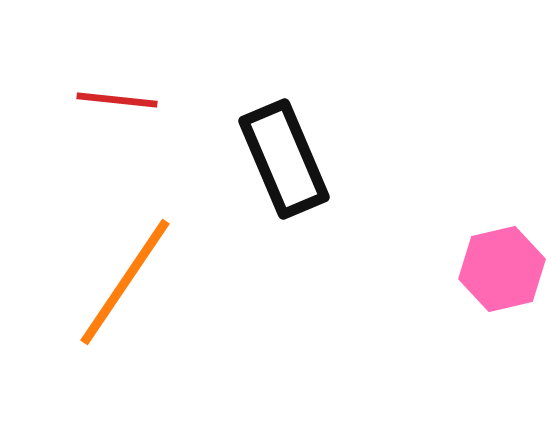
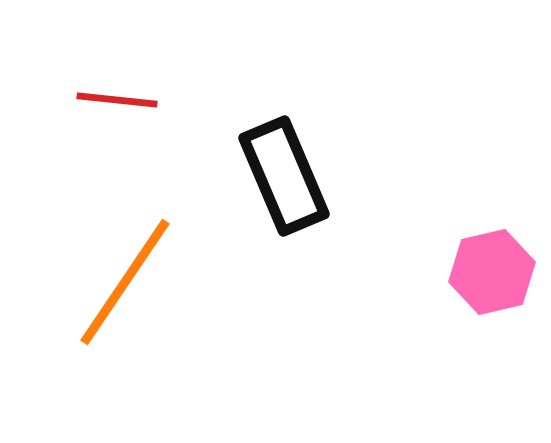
black rectangle: moved 17 px down
pink hexagon: moved 10 px left, 3 px down
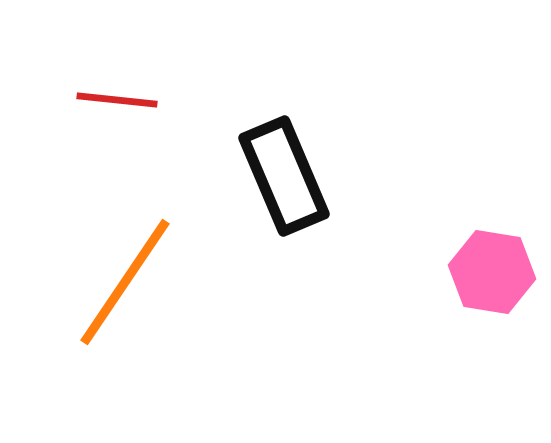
pink hexagon: rotated 22 degrees clockwise
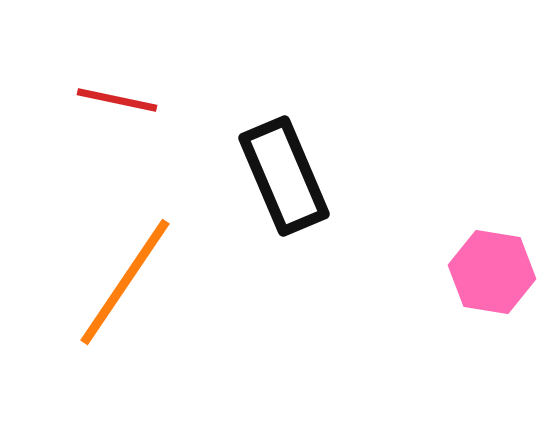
red line: rotated 6 degrees clockwise
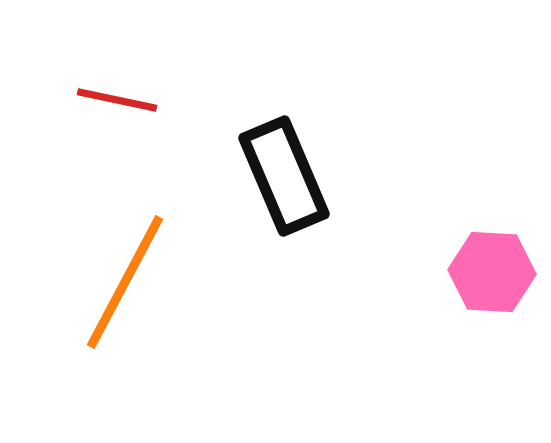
pink hexagon: rotated 6 degrees counterclockwise
orange line: rotated 6 degrees counterclockwise
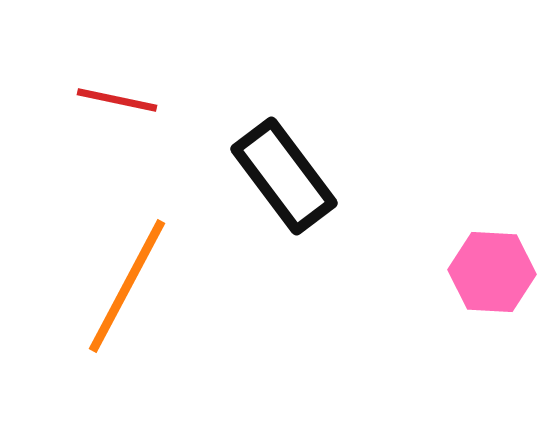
black rectangle: rotated 14 degrees counterclockwise
orange line: moved 2 px right, 4 px down
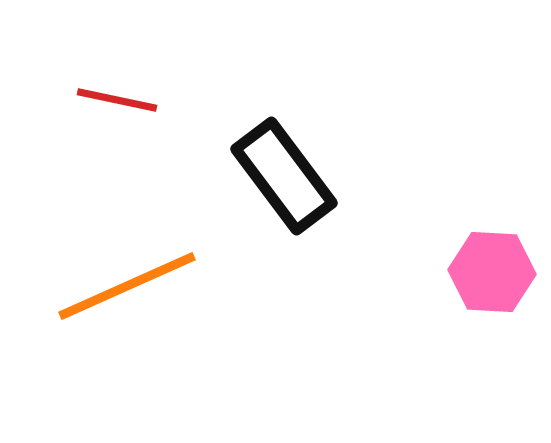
orange line: rotated 38 degrees clockwise
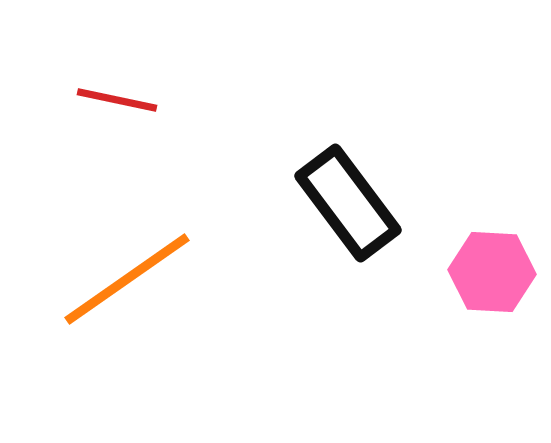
black rectangle: moved 64 px right, 27 px down
orange line: moved 7 px up; rotated 11 degrees counterclockwise
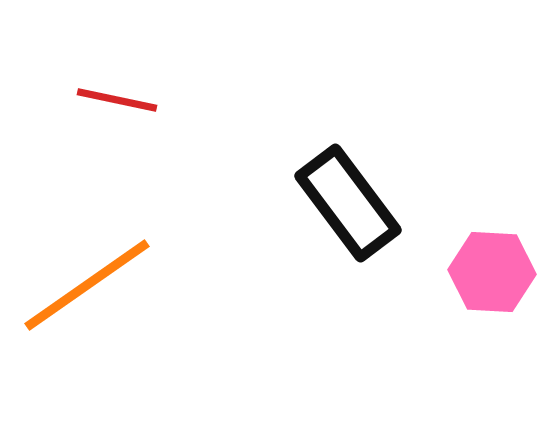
orange line: moved 40 px left, 6 px down
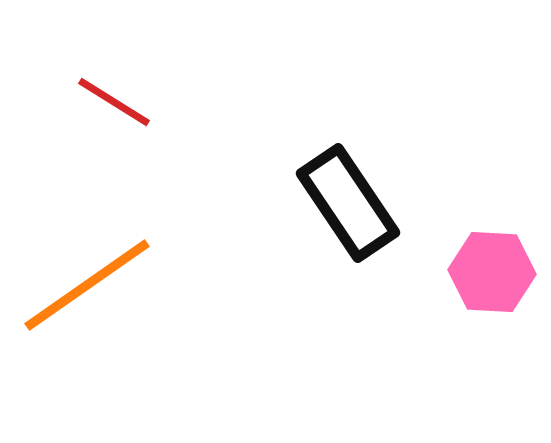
red line: moved 3 px left, 2 px down; rotated 20 degrees clockwise
black rectangle: rotated 3 degrees clockwise
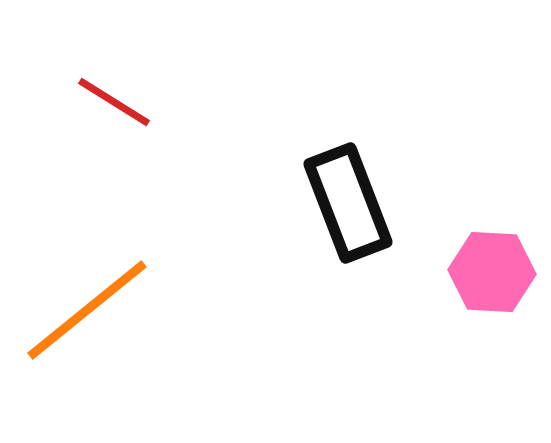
black rectangle: rotated 13 degrees clockwise
orange line: moved 25 px down; rotated 4 degrees counterclockwise
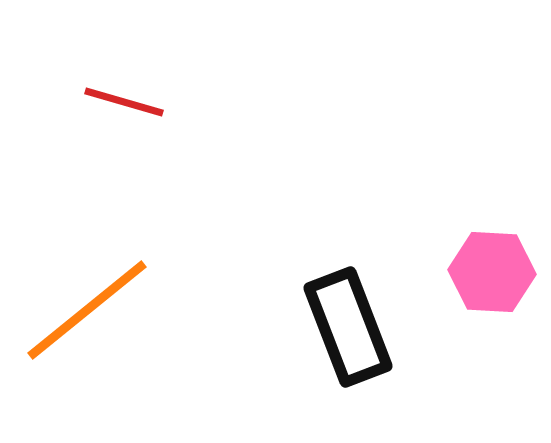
red line: moved 10 px right; rotated 16 degrees counterclockwise
black rectangle: moved 124 px down
